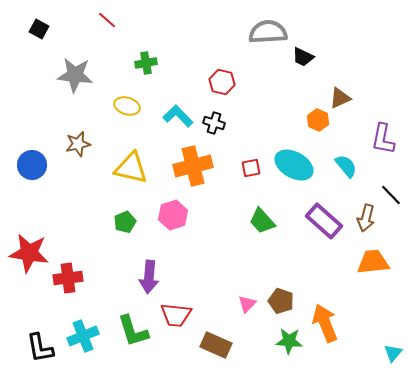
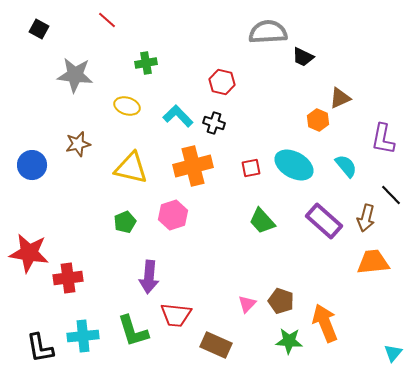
cyan cross: rotated 16 degrees clockwise
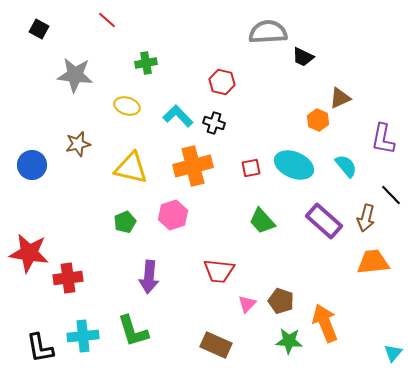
cyan ellipse: rotated 6 degrees counterclockwise
red trapezoid: moved 43 px right, 44 px up
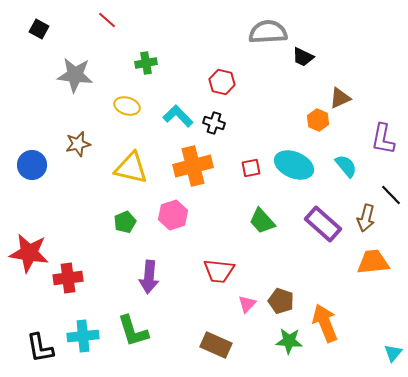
purple rectangle: moved 1 px left, 3 px down
